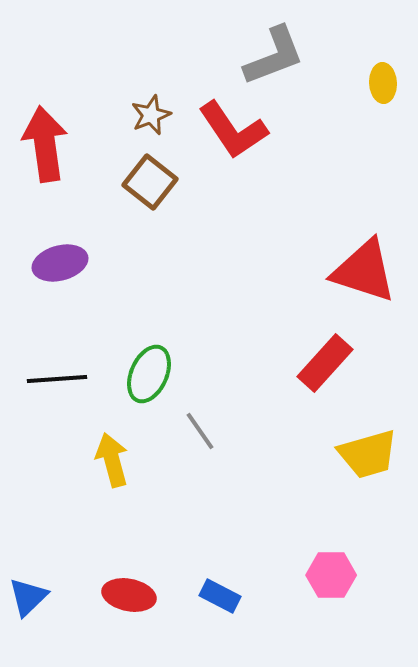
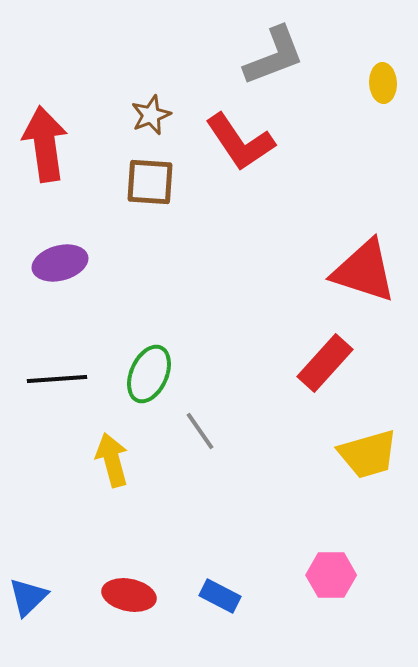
red L-shape: moved 7 px right, 12 px down
brown square: rotated 34 degrees counterclockwise
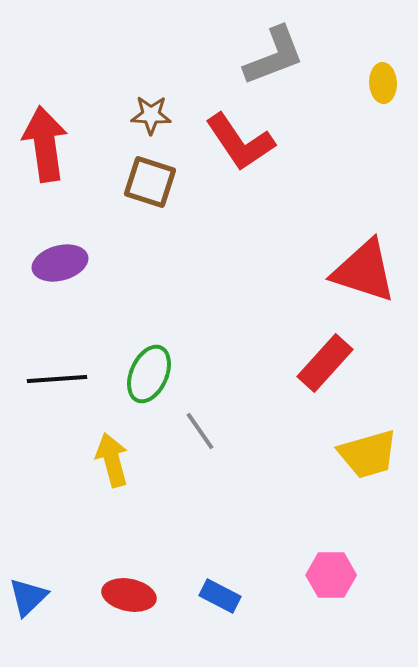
brown star: rotated 24 degrees clockwise
brown square: rotated 14 degrees clockwise
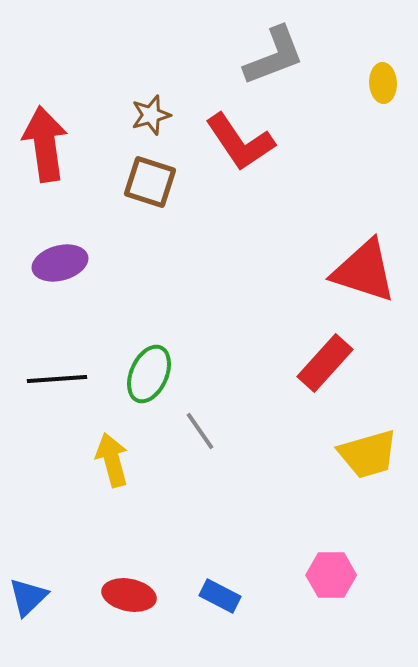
brown star: rotated 18 degrees counterclockwise
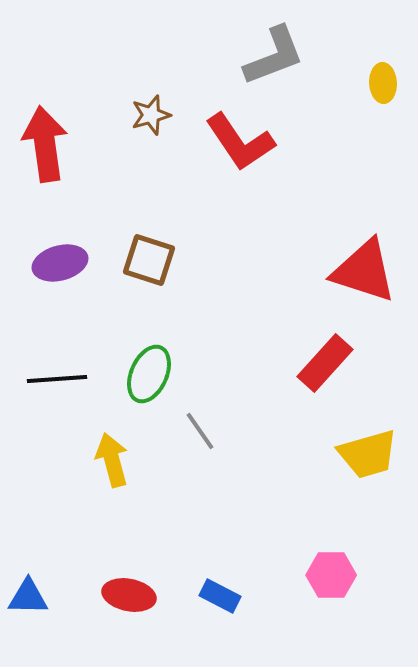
brown square: moved 1 px left, 78 px down
blue triangle: rotated 45 degrees clockwise
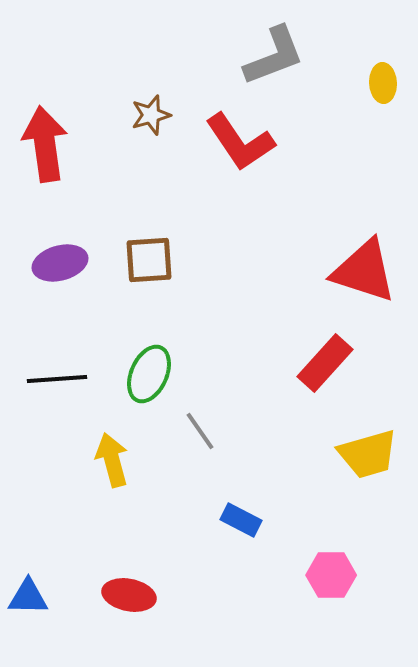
brown square: rotated 22 degrees counterclockwise
blue rectangle: moved 21 px right, 76 px up
